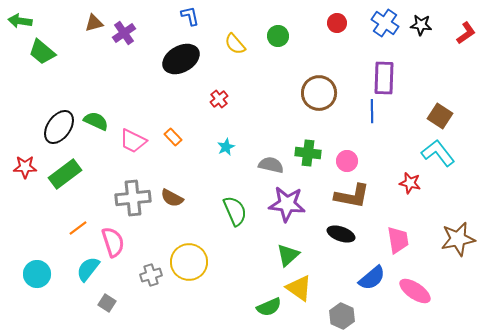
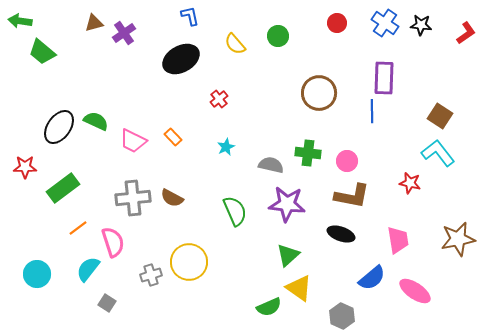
green rectangle at (65, 174): moved 2 px left, 14 px down
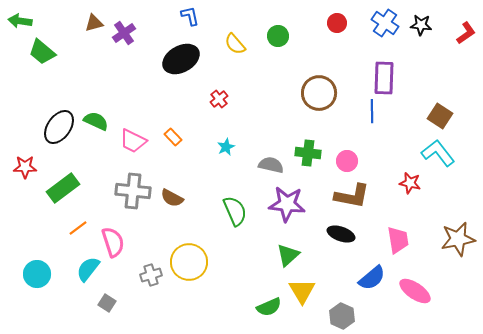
gray cross at (133, 198): moved 7 px up; rotated 12 degrees clockwise
yellow triangle at (299, 288): moved 3 px right, 3 px down; rotated 24 degrees clockwise
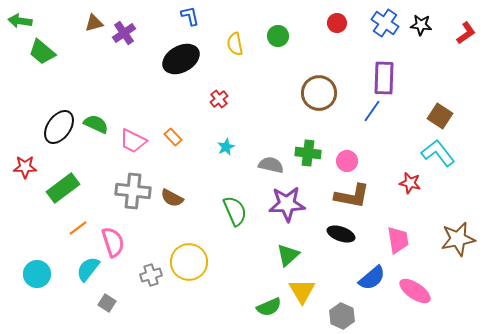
yellow semicircle at (235, 44): rotated 30 degrees clockwise
blue line at (372, 111): rotated 35 degrees clockwise
green semicircle at (96, 121): moved 3 px down
purple star at (287, 204): rotated 9 degrees counterclockwise
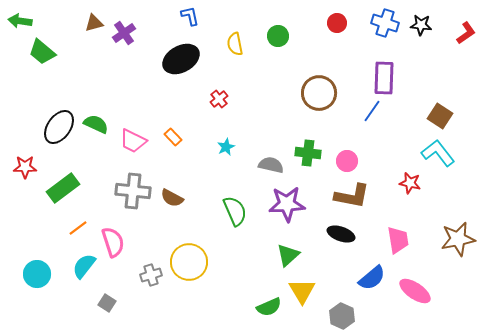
blue cross at (385, 23): rotated 16 degrees counterclockwise
cyan semicircle at (88, 269): moved 4 px left, 3 px up
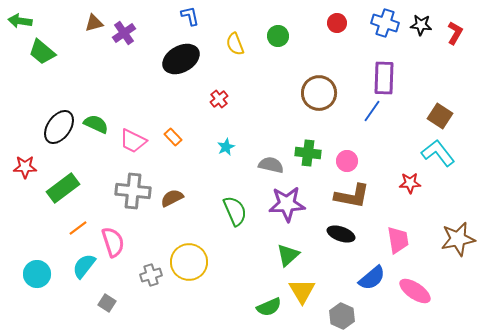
red L-shape at (466, 33): moved 11 px left; rotated 25 degrees counterclockwise
yellow semicircle at (235, 44): rotated 10 degrees counterclockwise
red star at (410, 183): rotated 15 degrees counterclockwise
brown semicircle at (172, 198): rotated 125 degrees clockwise
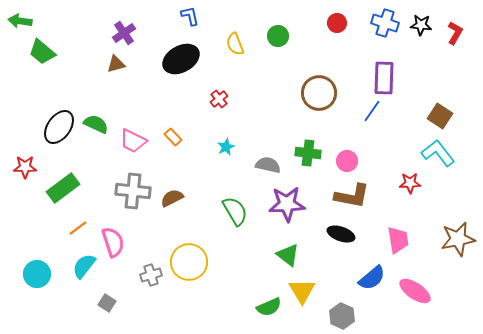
brown triangle at (94, 23): moved 22 px right, 41 px down
gray semicircle at (271, 165): moved 3 px left
green semicircle at (235, 211): rotated 8 degrees counterclockwise
green triangle at (288, 255): rotated 40 degrees counterclockwise
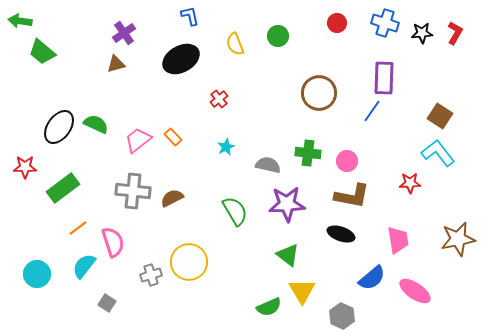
black star at (421, 25): moved 1 px right, 8 px down; rotated 10 degrees counterclockwise
pink trapezoid at (133, 141): moved 5 px right, 1 px up; rotated 116 degrees clockwise
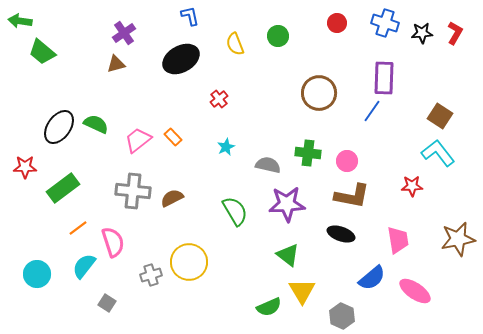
red star at (410, 183): moved 2 px right, 3 px down
